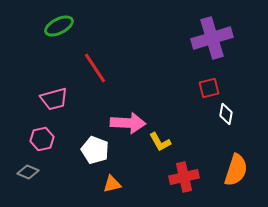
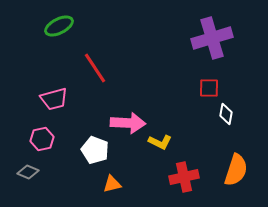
red square: rotated 15 degrees clockwise
yellow L-shape: rotated 35 degrees counterclockwise
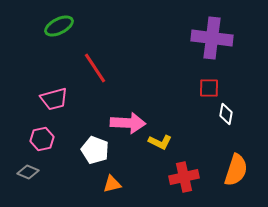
purple cross: rotated 24 degrees clockwise
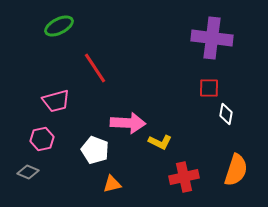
pink trapezoid: moved 2 px right, 2 px down
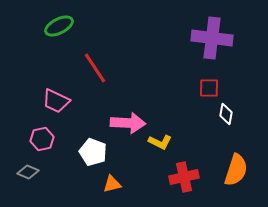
pink trapezoid: rotated 40 degrees clockwise
white pentagon: moved 2 px left, 2 px down
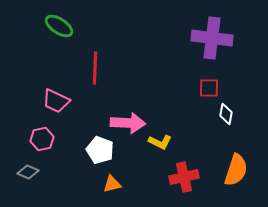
green ellipse: rotated 60 degrees clockwise
red line: rotated 36 degrees clockwise
white pentagon: moved 7 px right, 2 px up
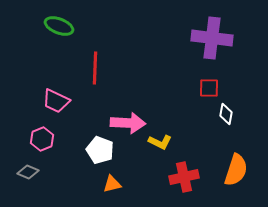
green ellipse: rotated 12 degrees counterclockwise
pink hexagon: rotated 10 degrees counterclockwise
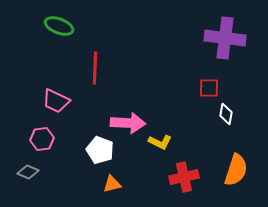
purple cross: moved 13 px right
pink hexagon: rotated 15 degrees clockwise
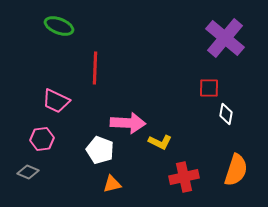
purple cross: rotated 33 degrees clockwise
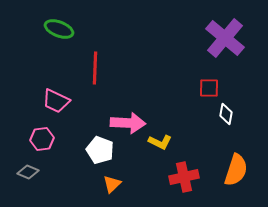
green ellipse: moved 3 px down
orange triangle: rotated 30 degrees counterclockwise
